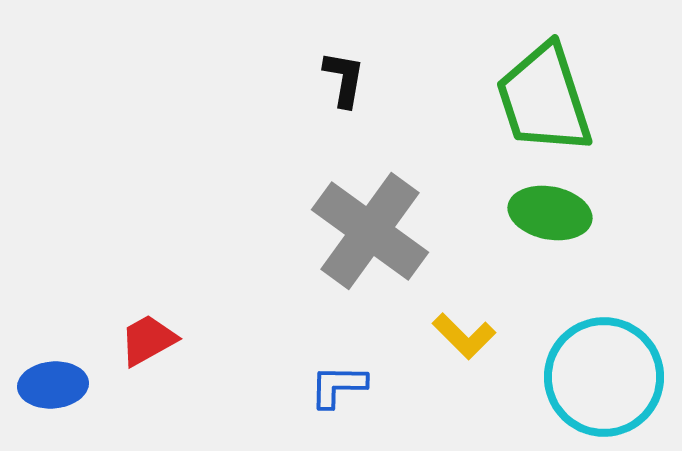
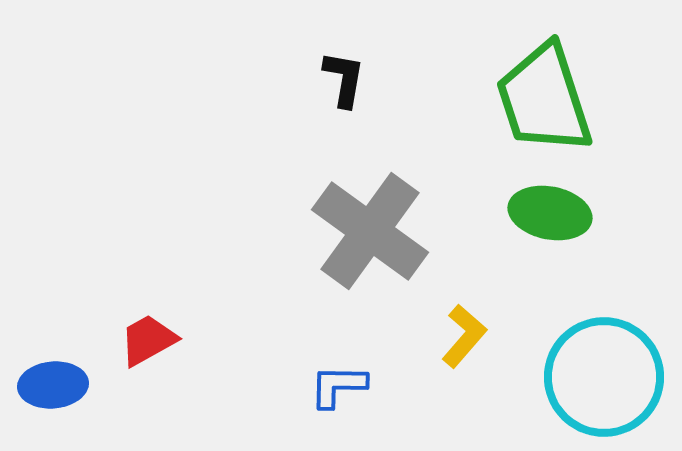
yellow L-shape: rotated 94 degrees counterclockwise
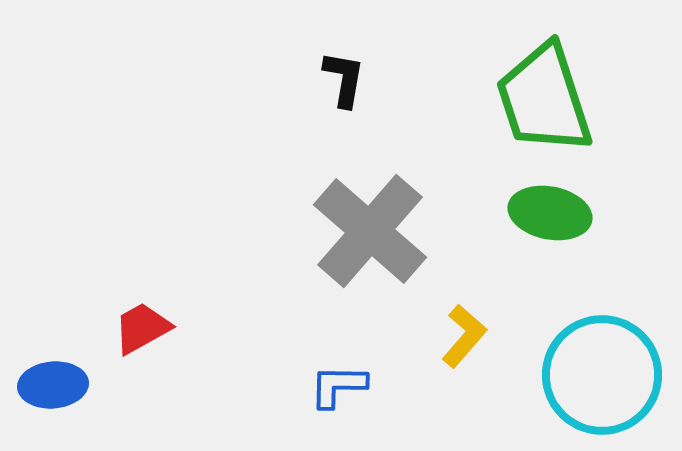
gray cross: rotated 5 degrees clockwise
red trapezoid: moved 6 px left, 12 px up
cyan circle: moved 2 px left, 2 px up
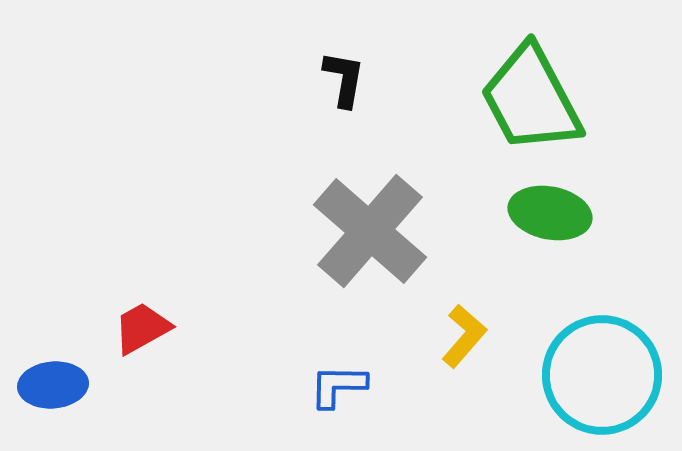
green trapezoid: moved 13 px left; rotated 10 degrees counterclockwise
